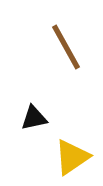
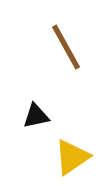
black triangle: moved 2 px right, 2 px up
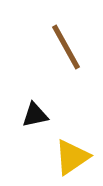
black triangle: moved 1 px left, 1 px up
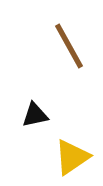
brown line: moved 3 px right, 1 px up
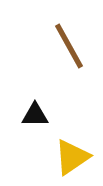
black triangle: rotated 12 degrees clockwise
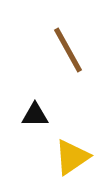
brown line: moved 1 px left, 4 px down
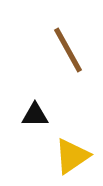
yellow triangle: moved 1 px up
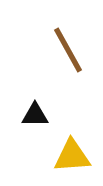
yellow triangle: rotated 30 degrees clockwise
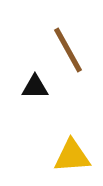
black triangle: moved 28 px up
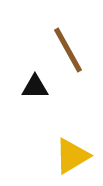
yellow triangle: rotated 27 degrees counterclockwise
